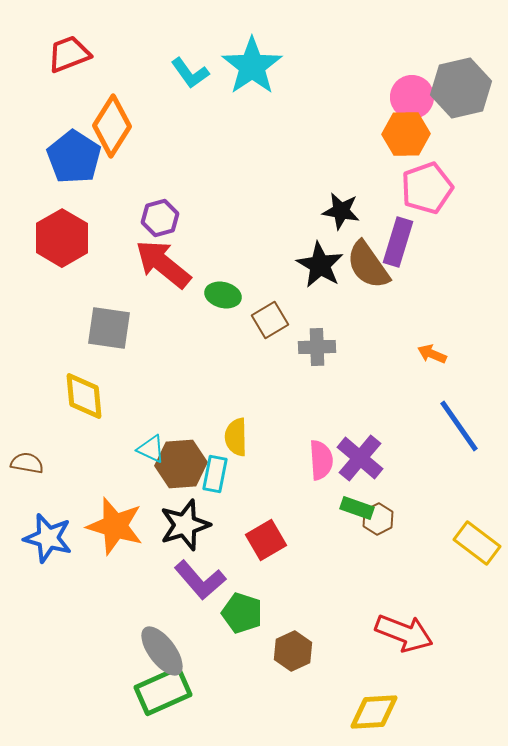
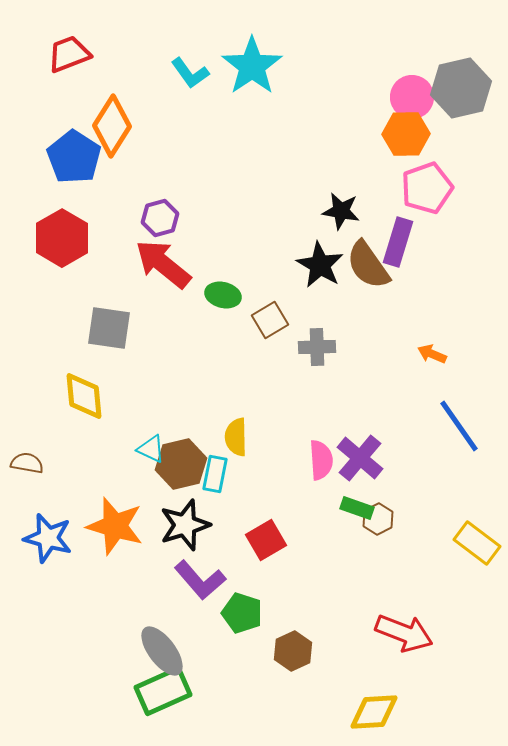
brown hexagon at (181, 464): rotated 9 degrees counterclockwise
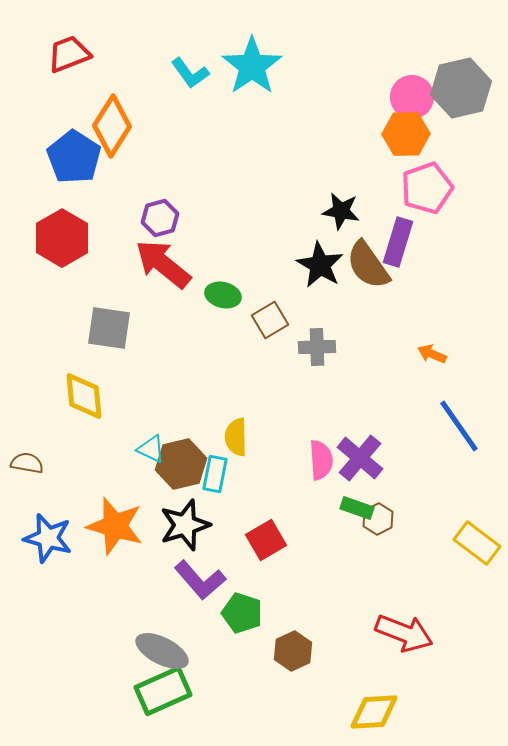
gray ellipse at (162, 651): rotated 26 degrees counterclockwise
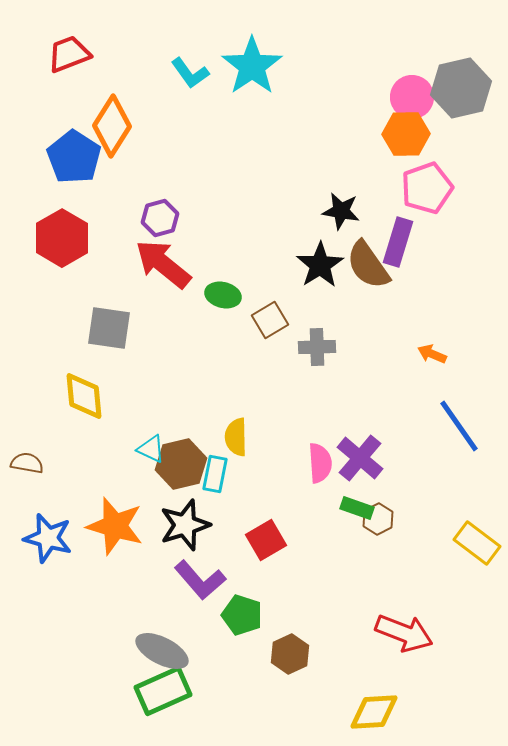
black star at (320, 265): rotated 9 degrees clockwise
pink semicircle at (321, 460): moved 1 px left, 3 px down
green pentagon at (242, 613): moved 2 px down
brown hexagon at (293, 651): moved 3 px left, 3 px down
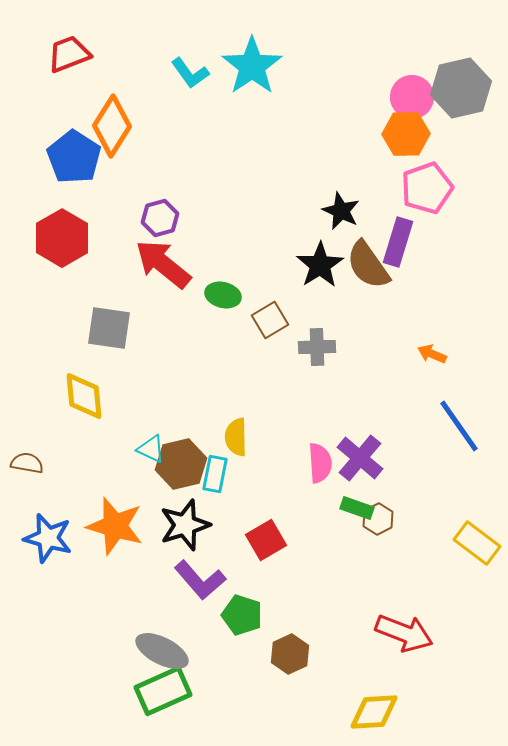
black star at (341, 211): rotated 15 degrees clockwise
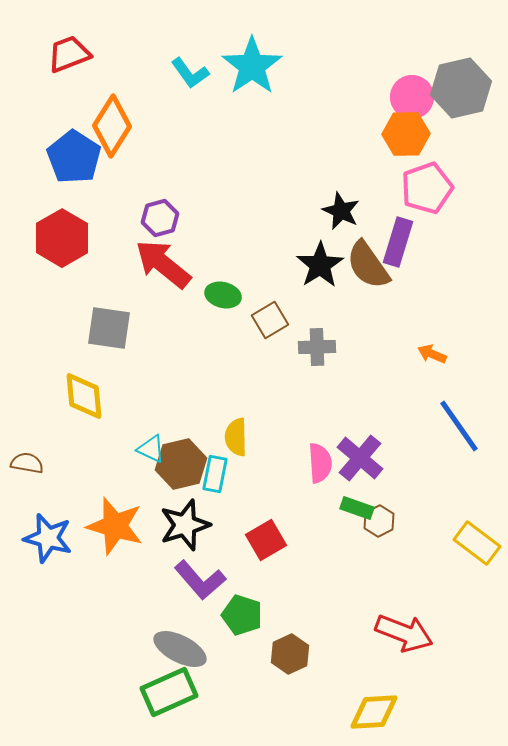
brown hexagon at (378, 519): moved 1 px right, 2 px down
gray ellipse at (162, 651): moved 18 px right, 2 px up
green rectangle at (163, 691): moved 6 px right, 1 px down
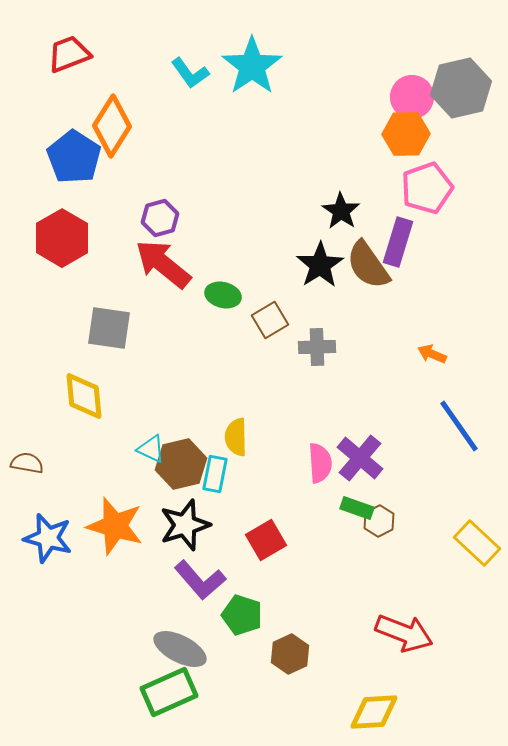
black star at (341, 211): rotated 9 degrees clockwise
yellow rectangle at (477, 543): rotated 6 degrees clockwise
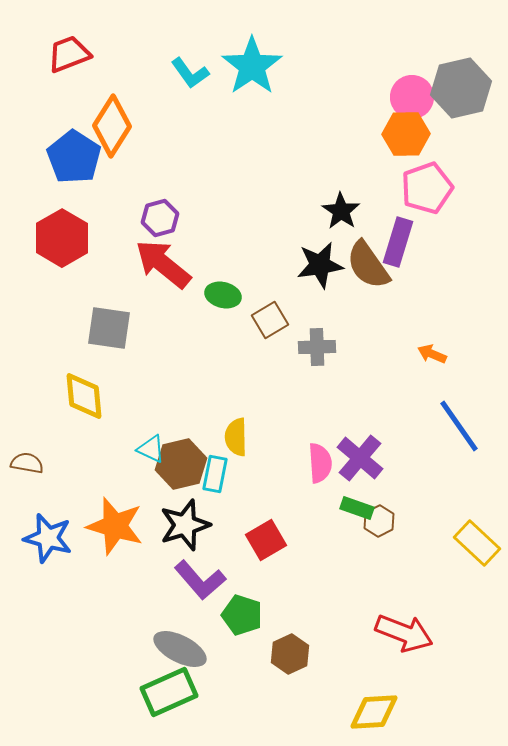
black star at (320, 265): rotated 24 degrees clockwise
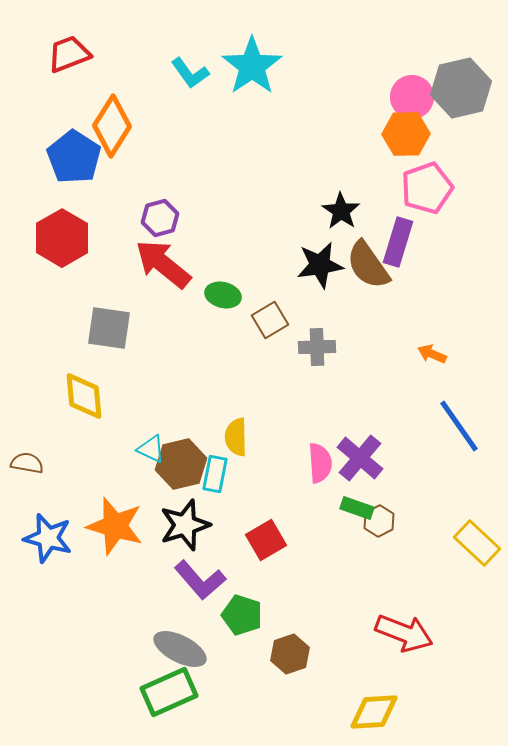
brown hexagon at (290, 654): rotated 6 degrees clockwise
